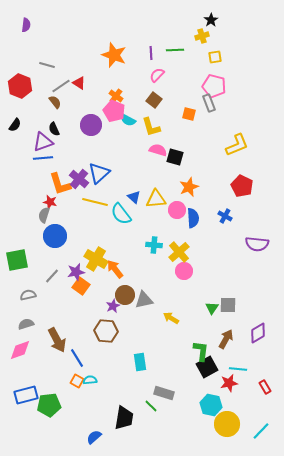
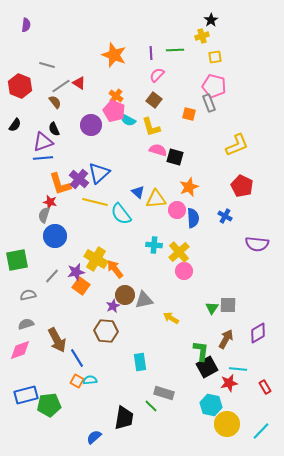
blue triangle at (134, 197): moved 4 px right, 5 px up
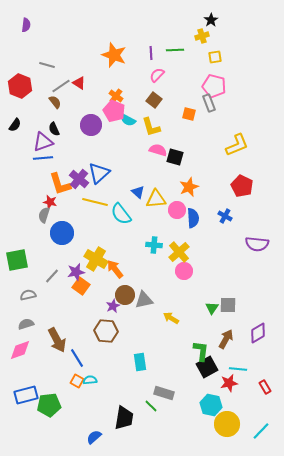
blue circle at (55, 236): moved 7 px right, 3 px up
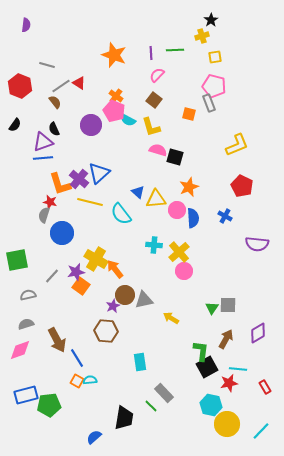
yellow line at (95, 202): moved 5 px left
gray rectangle at (164, 393): rotated 30 degrees clockwise
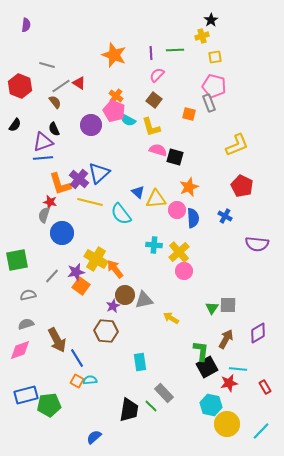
black trapezoid at (124, 418): moved 5 px right, 8 px up
